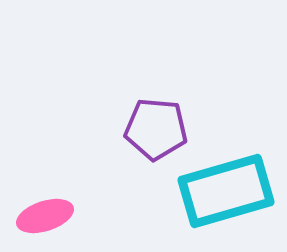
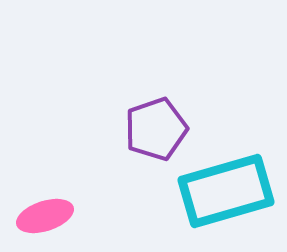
purple pentagon: rotated 24 degrees counterclockwise
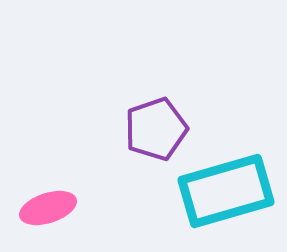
pink ellipse: moved 3 px right, 8 px up
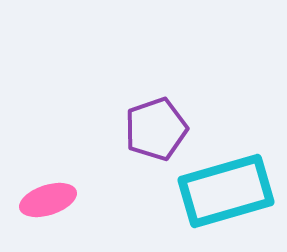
pink ellipse: moved 8 px up
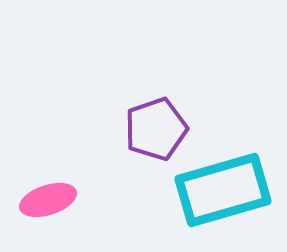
cyan rectangle: moved 3 px left, 1 px up
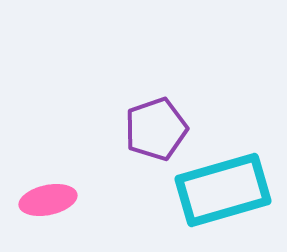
pink ellipse: rotated 6 degrees clockwise
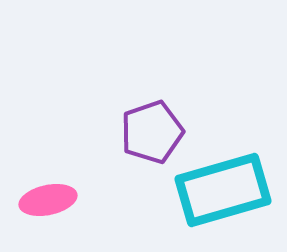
purple pentagon: moved 4 px left, 3 px down
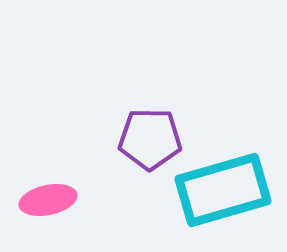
purple pentagon: moved 2 px left, 7 px down; rotated 20 degrees clockwise
